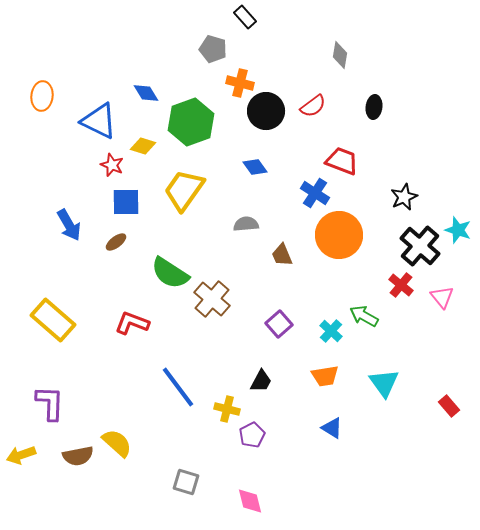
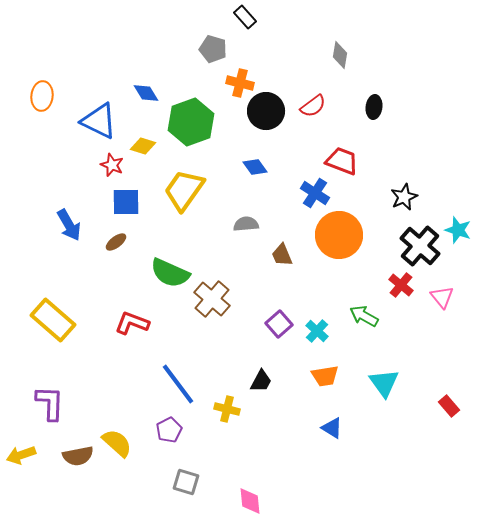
green semicircle at (170, 273): rotated 9 degrees counterclockwise
cyan cross at (331, 331): moved 14 px left
blue line at (178, 387): moved 3 px up
purple pentagon at (252, 435): moved 83 px left, 5 px up
pink diamond at (250, 501): rotated 8 degrees clockwise
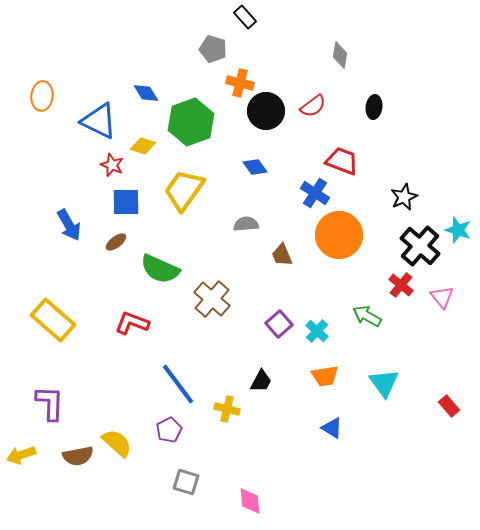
green semicircle at (170, 273): moved 10 px left, 4 px up
green arrow at (364, 316): moved 3 px right
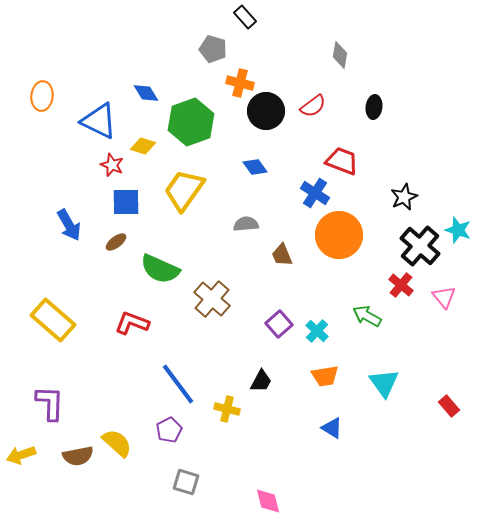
pink triangle at (442, 297): moved 2 px right
pink diamond at (250, 501): moved 18 px right; rotated 8 degrees counterclockwise
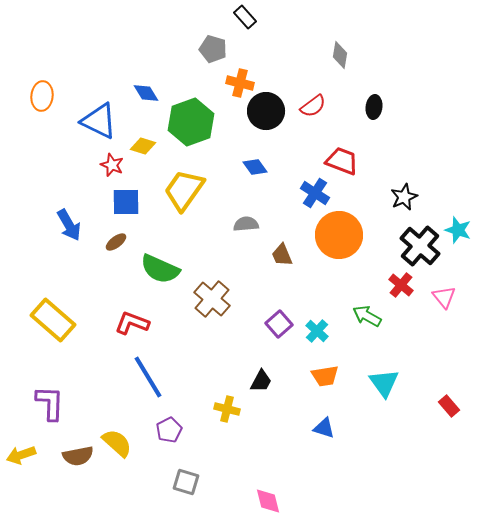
blue line at (178, 384): moved 30 px left, 7 px up; rotated 6 degrees clockwise
blue triangle at (332, 428): moved 8 px left; rotated 15 degrees counterclockwise
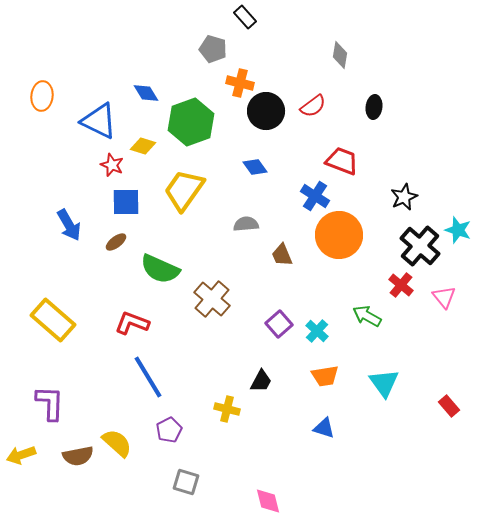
blue cross at (315, 193): moved 3 px down
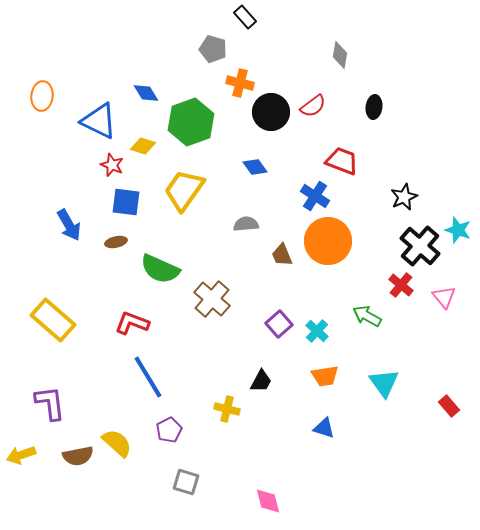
black circle at (266, 111): moved 5 px right, 1 px down
blue square at (126, 202): rotated 8 degrees clockwise
orange circle at (339, 235): moved 11 px left, 6 px down
brown ellipse at (116, 242): rotated 25 degrees clockwise
purple L-shape at (50, 403): rotated 9 degrees counterclockwise
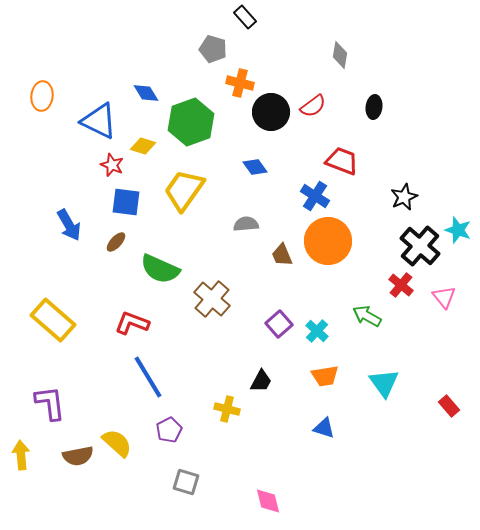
brown ellipse at (116, 242): rotated 35 degrees counterclockwise
yellow arrow at (21, 455): rotated 104 degrees clockwise
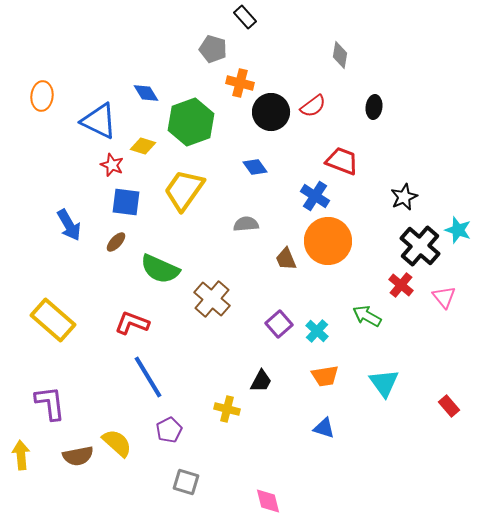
brown trapezoid at (282, 255): moved 4 px right, 4 px down
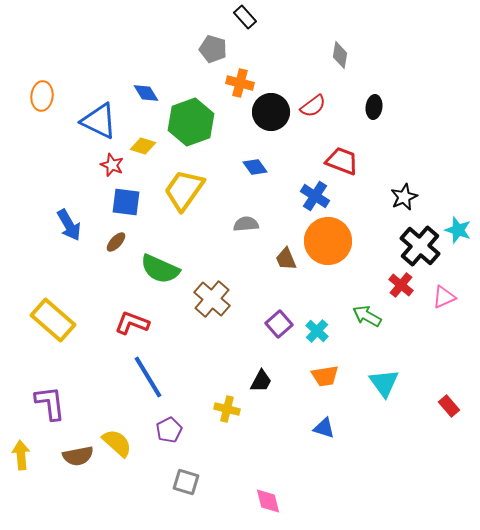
pink triangle at (444, 297): rotated 45 degrees clockwise
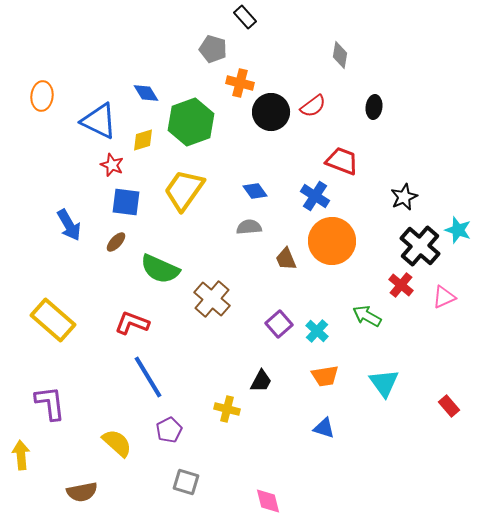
yellow diamond at (143, 146): moved 6 px up; rotated 35 degrees counterclockwise
blue diamond at (255, 167): moved 24 px down
gray semicircle at (246, 224): moved 3 px right, 3 px down
orange circle at (328, 241): moved 4 px right
brown semicircle at (78, 456): moved 4 px right, 36 px down
